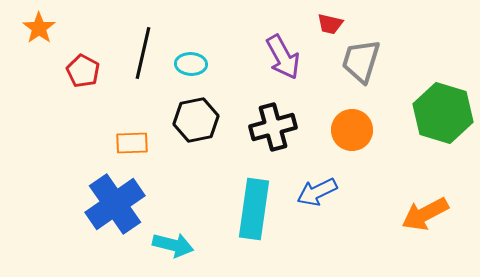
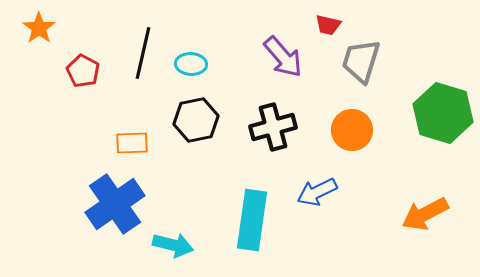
red trapezoid: moved 2 px left, 1 px down
purple arrow: rotated 12 degrees counterclockwise
cyan rectangle: moved 2 px left, 11 px down
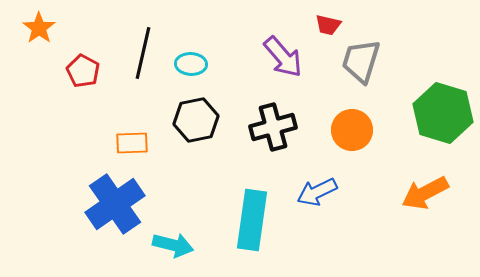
orange arrow: moved 21 px up
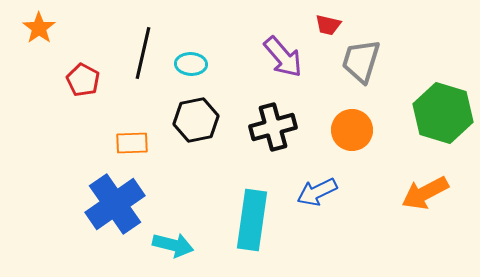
red pentagon: moved 9 px down
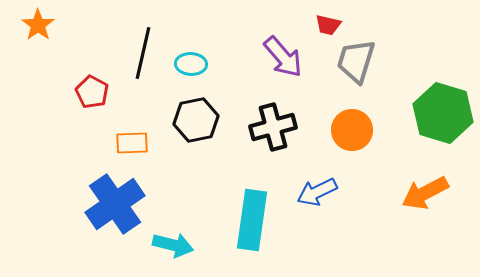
orange star: moved 1 px left, 3 px up
gray trapezoid: moved 5 px left
red pentagon: moved 9 px right, 12 px down
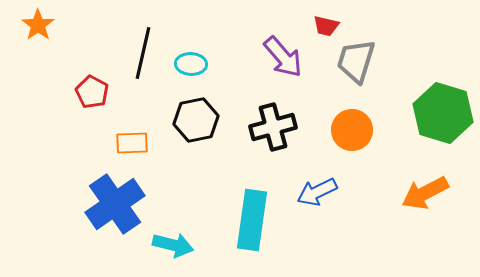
red trapezoid: moved 2 px left, 1 px down
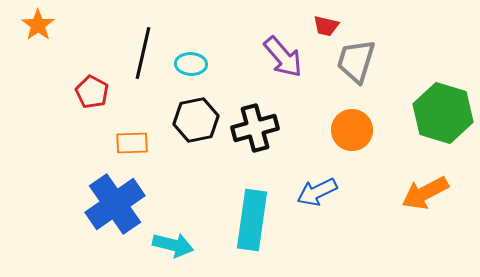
black cross: moved 18 px left, 1 px down
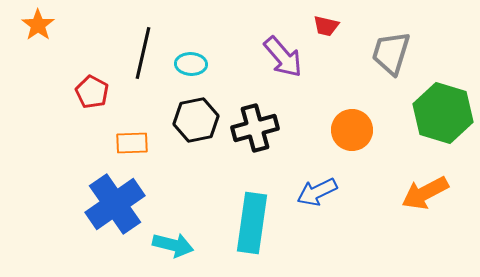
gray trapezoid: moved 35 px right, 8 px up
cyan rectangle: moved 3 px down
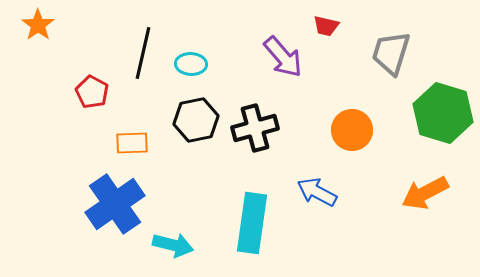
blue arrow: rotated 54 degrees clockwise
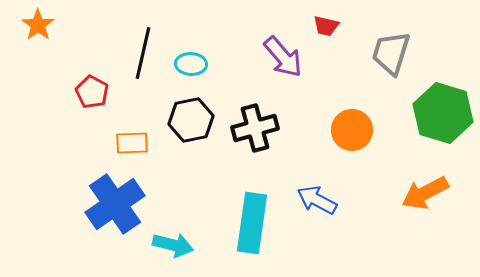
black hexagon: moved 5 px left
blue arrow: moved 8 px down
